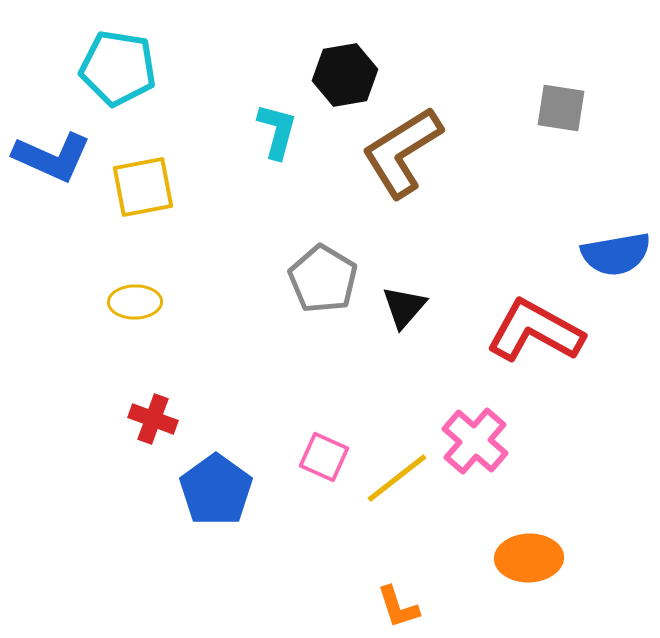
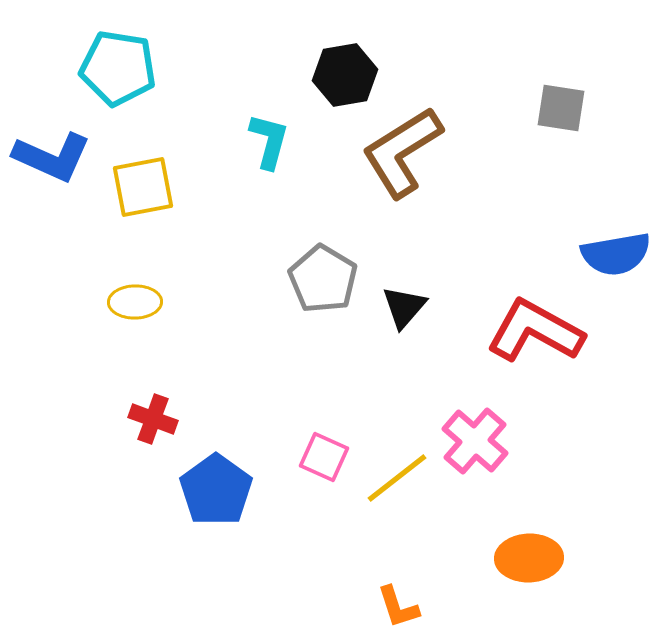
cyan L-shape: moved 8 px left, 10 px down
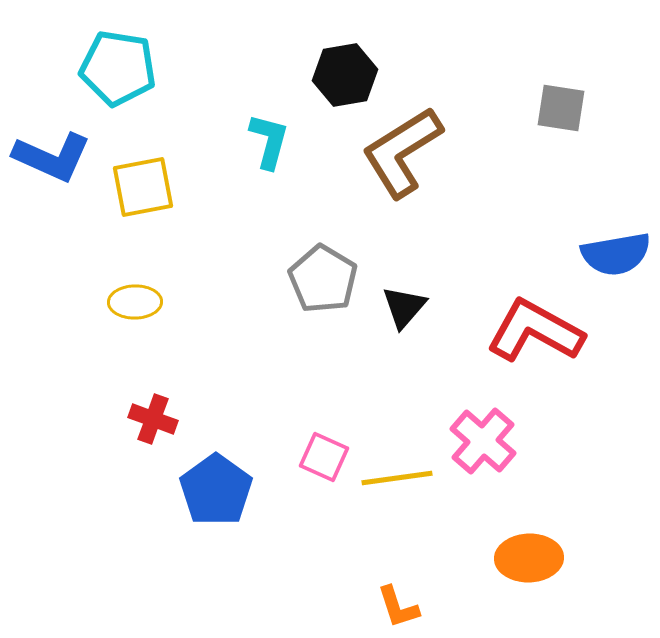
pink cross: moved 8 px right
yellow line: rotated 30 degrees clockwise
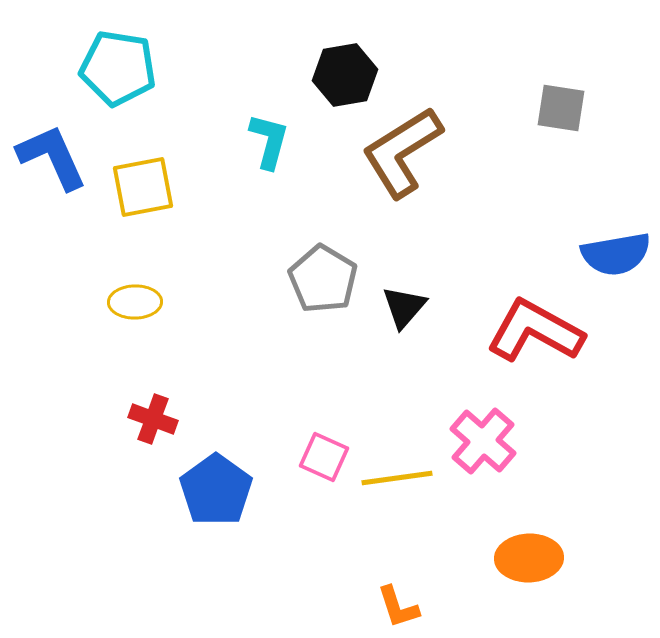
blue L-shape: rotated 138 degrees counterclockwise
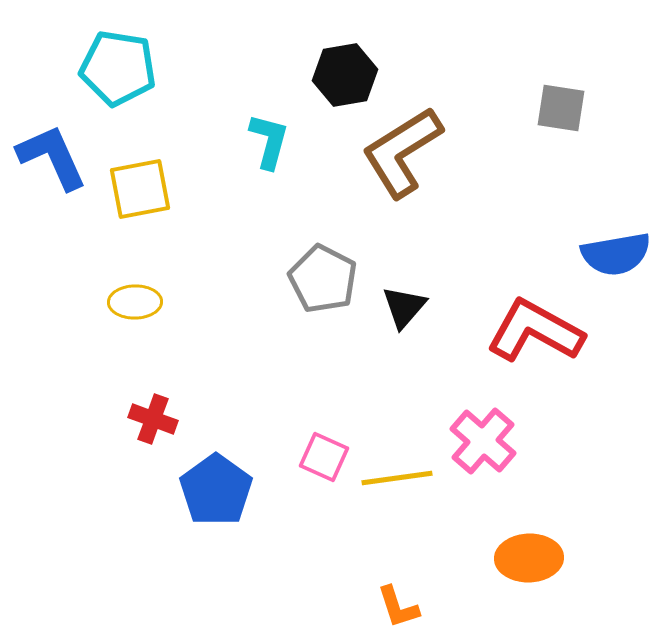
yellow square: moved 3 px left, 2 px down
gray pentagon: rotated 4 degrees counterclockwise
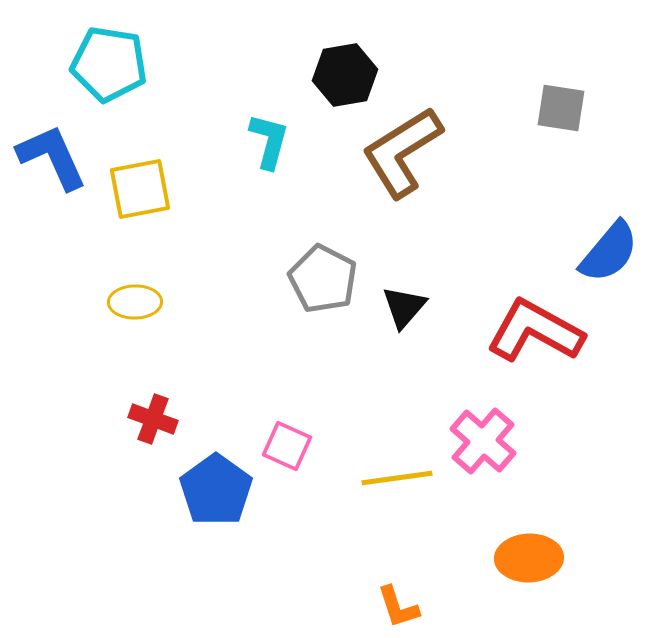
cyan pentagon: moved 9 px left, 4 px up
blue semicircle: moved 7 px left, 2 px up; rotated 40 degrees counterclockwise
pink square: moved 37 px left, 11 px up
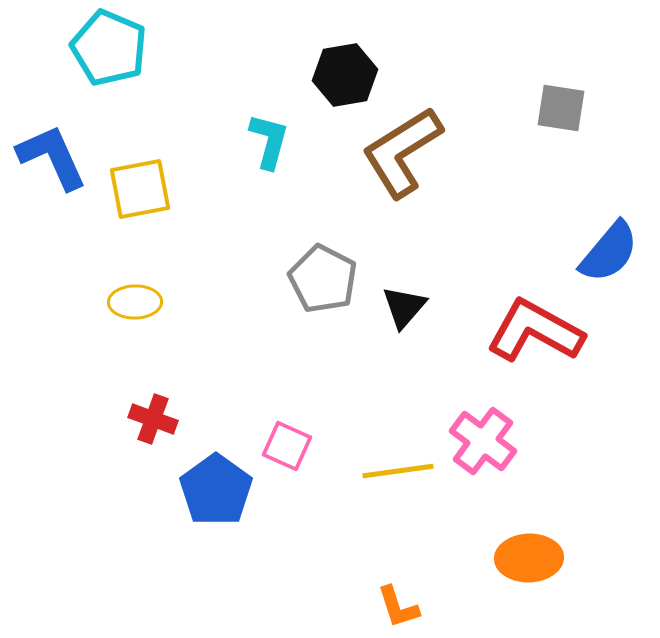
cyan pentagon: moved 16 px up; rotated 14 degrees clockwise
pink cross: rotated 4 degrees counterclockwise
yellow line: moved 1 px right, 7 px up
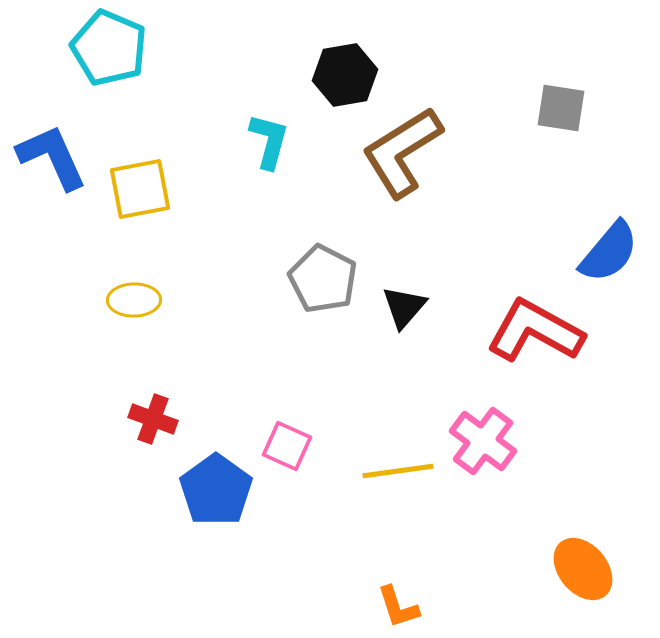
yellow ellipse: moved 1 px left, 2 px up
orange ellipse: moved 54 px right, 11 px down; rotated 52 degrees clockwise
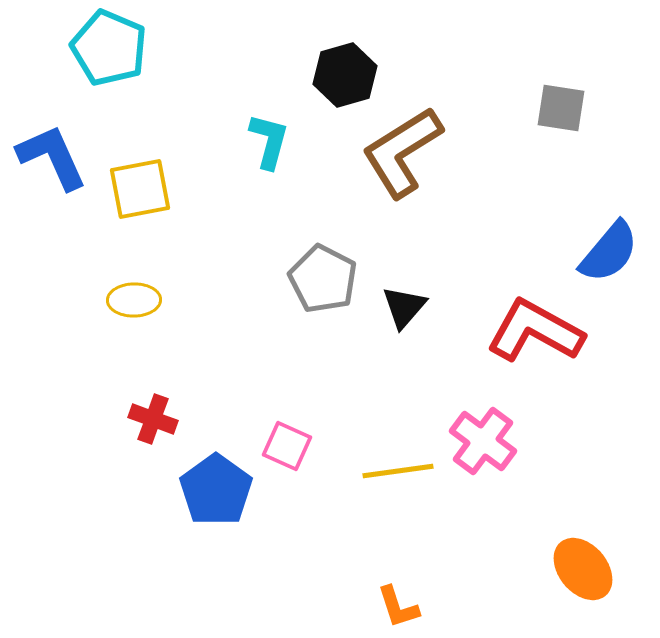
black hexagon: rotated 6 degrees counterclockwise
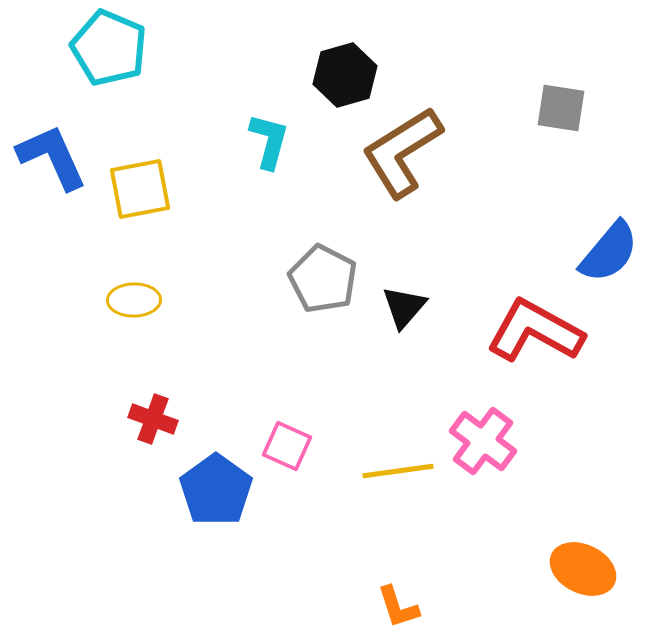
orange ellipse: rotated 24 degrees counterclockwise
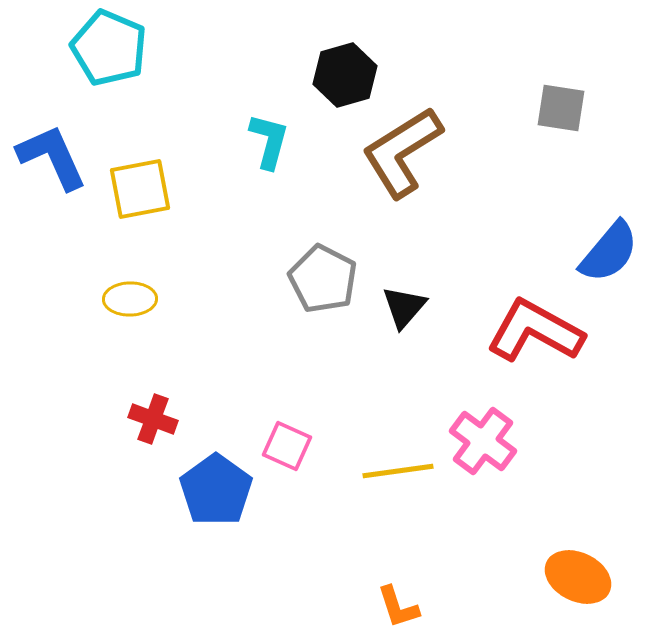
yellow ellipse: moved 4 px left, 1 px up
orange ellipse: moved 5 px left, 8 px down
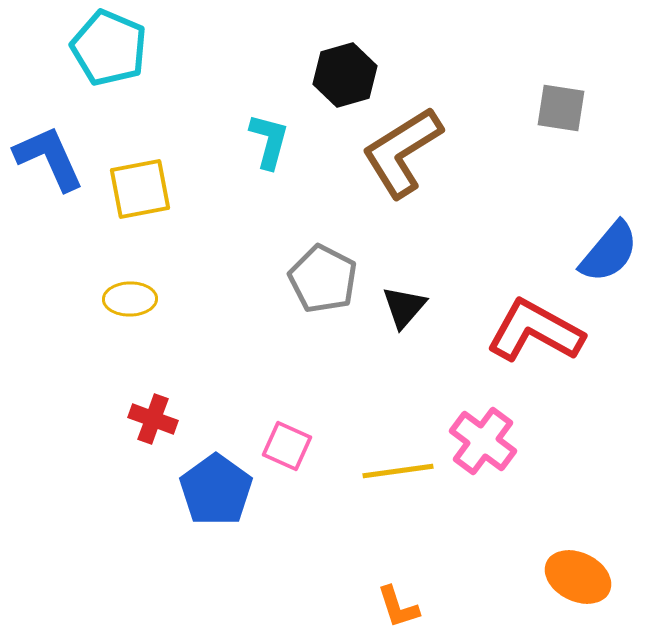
blue L-shape: moved 3 px left, 1 px down
